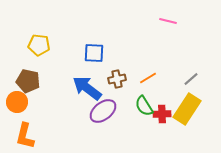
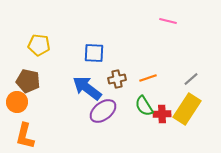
orange line: rotated 12 degrees clockwise
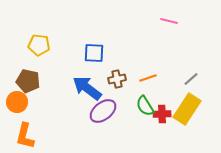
pink line: moved 1 px right
green semicircle: moved 1 px right
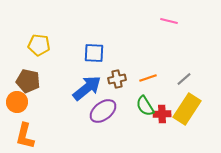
gray line: moved 7 px left
blue arrow: rotated 104 degrees clockwise
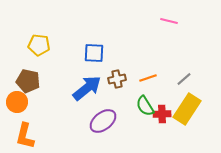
purple ellipse: moved 10 px down
